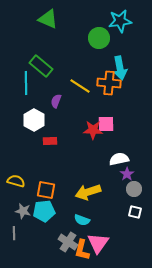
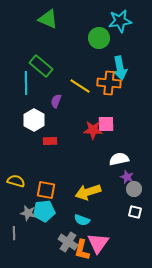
purple star: moved 3 px down; rotated 16 degrees counterclockwise
gray star: moved 5 px right, 2 px down
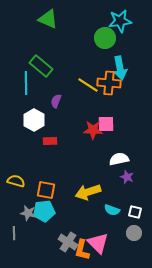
green circle: moved 6 px right
yellow line: moved 8 px right, 1 px up
gray circle: moved 44 px down
cyan semicircle: moved 30 px right, 10 px up
pink triangle: rotated 20 degrees counterclockwise
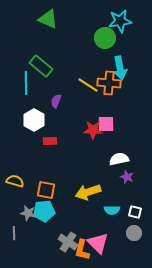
yellow semicircle: moved 1 px left
cyan semicircle: rotated 21 degrees counterclockwise
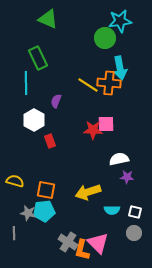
green rectangle: moved 3 px left, 8 px up; rotated 25 degrees clockwise
red rectangle: rotated 72 degrees clockwise
purple star: rotated 16 degrees counterclockwise
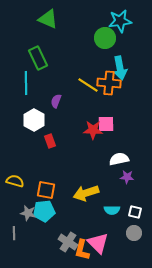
yellow arrow: moved 2 px left, 1 px down
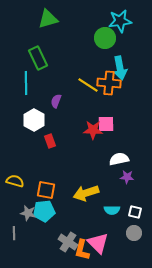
green triangle: rotated 40 degrees counterclockwise
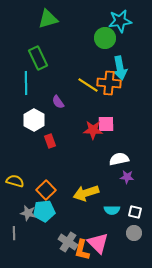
purple semicircle: moved 2 px right, 1 px down; rotated 56 degrees counterclockwise
orange square: rotated 36 degrees clockwise
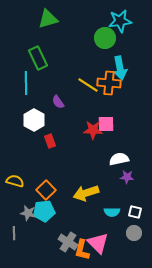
cyan semicircle: moved 2 px down
